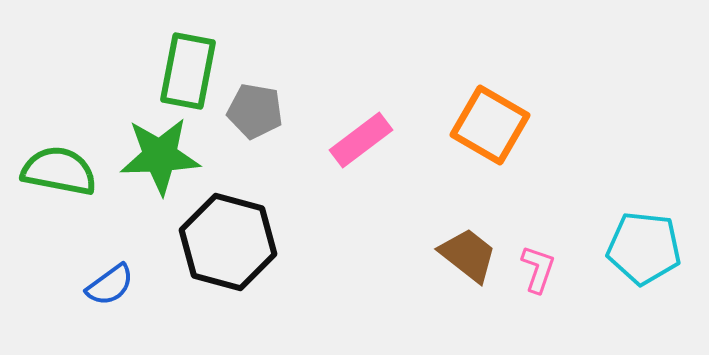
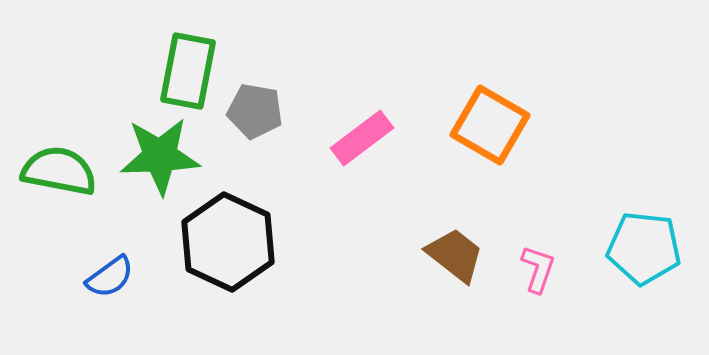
pink rectangle: moved 1 px right, 2 px up
black hexagon: rotated 10 degrees clockwise
brown trapezoid: moved 13 px left
blue semicircle: moved 8 px up
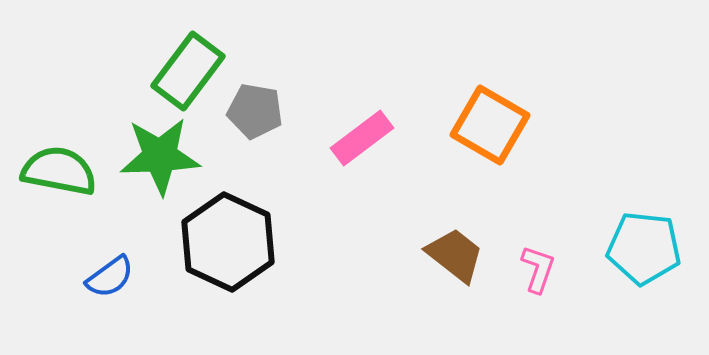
green rectangle: rotated 26 degrees clockwise
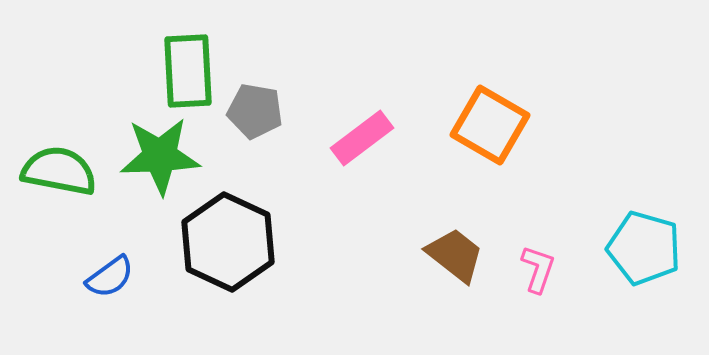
green rectangle: rotated 40 degrees counterclockwise
cyan pentagon: rotated 10 degrees clockwise
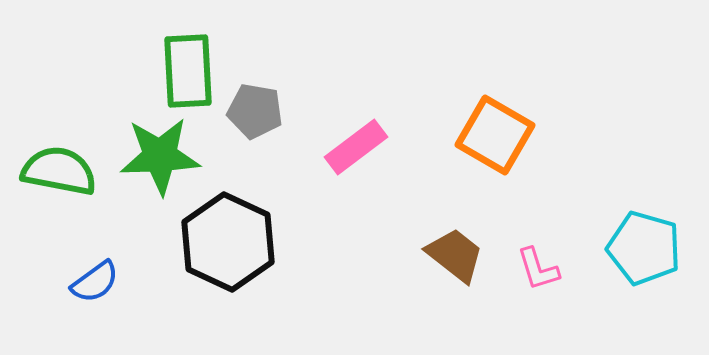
orange square: moved 5 px right, 10 px down
pink rectangle: moved 6 px left, 9 px down
pink L-shape: rotated 144 degrees clockwise
blue semicircle: moved 15 px left, 5 px down
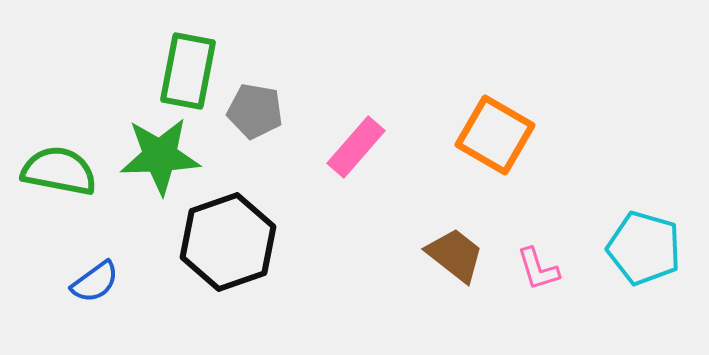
green rectangle: rotated 14 degrees clockwise
pink rectangle: rotated 12 degrees counterclockwise
black hexagon: rotated 16 degrees clockwise
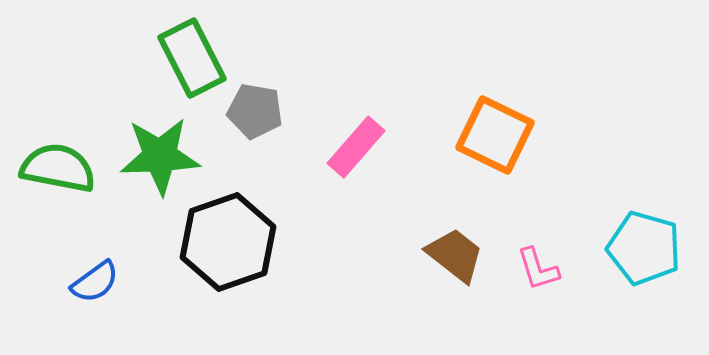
green rectangle: moved 4 px right, 13 px up; rotated 38 degrees counterclockwise
orange square: rotated 4 degrees counterclockwise
green semicircle: moved 1 px left, 3 px up
